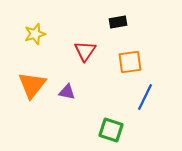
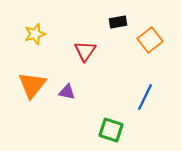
orange square: moved 20 px right, 22 px up; rotated 30 degrees counterclockwise
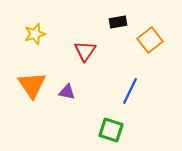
orange triangle: rotated 12 degrees counterclockwise
blue line: moved 15 px left, 6 px up
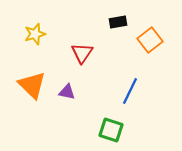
red triangle: moved 3 px left, 2 px down
orange triangle: rotated 12 degrees counterclockwise
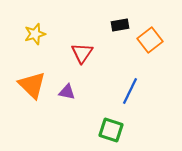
black rectangle: moved 2 px right, 3 px down
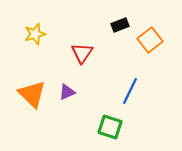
black rectangle: rotated 12 degrees counterclockwise
orange triangle: moved 9 px down
purple triangle: rotated 36 degrees counterclockwise
green square: moved 1 px left, 3 px up
